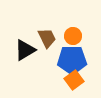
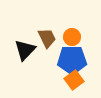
orange circle: moved 1 px left, 1 px down
black triangle: rotated 15 degrees counterclockwise
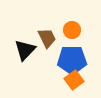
orange circle: moved 7 px up
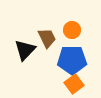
orange square: moved 4 px down
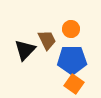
orange circle: moved 1 px left, 1 px up
brown trapezoid: moved 2 px down
orange square: rotated 18 degrees counterclockwise
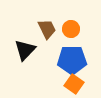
brown trapezoid: moved 11 px up
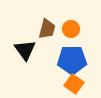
brown trapezoid: rotated 40 degrees clockwise
black triangle: rotated 20 degrees counterclockwise
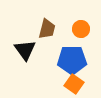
orange circle: moved 10 px right
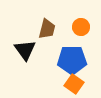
orange circle: moved 2 px up
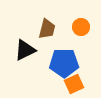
black triangle: rotated 40 degrees clockwise
blue pentagon: moved 8 px left, 3 px down
orange square: rotated 30 degrees clockwise
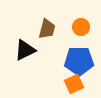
blue pentagon: moved 15 px right, 2 px up
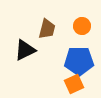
orange circle: moved 1 px right, 1 px up
